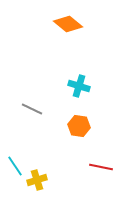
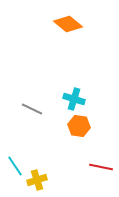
cyan cross: moved 5 px left, 13 px down
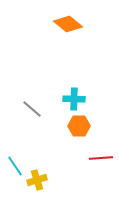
cyan cross: rotated 15 degrees counterclockwise
gray line: rotated 15 degrees clockwise
orange hexagon: rotated 10 degrees counterclockwise
red line: moved 9 px up; rotated 15 degrees counterclockwise
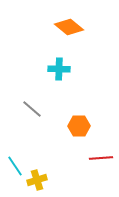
orange diamond: moved 1 px right, 3 px down
cyan cross: moved 15 px left, 30 px up
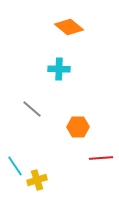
orange hexagon: moved 1 px left, 1 px down
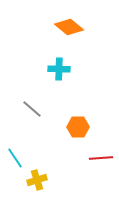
cyan line: moved 8 px up
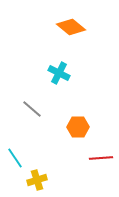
orange diamond: moved 2 px right
cyan cross: moved 4 px down; rotated 25 degrees clockwise
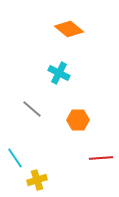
orange diamond: moved 2 px left, 2 px down
orange hexagon: moved 7 px up
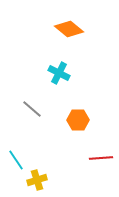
cyan line: moved 1 px right, 2 px down
